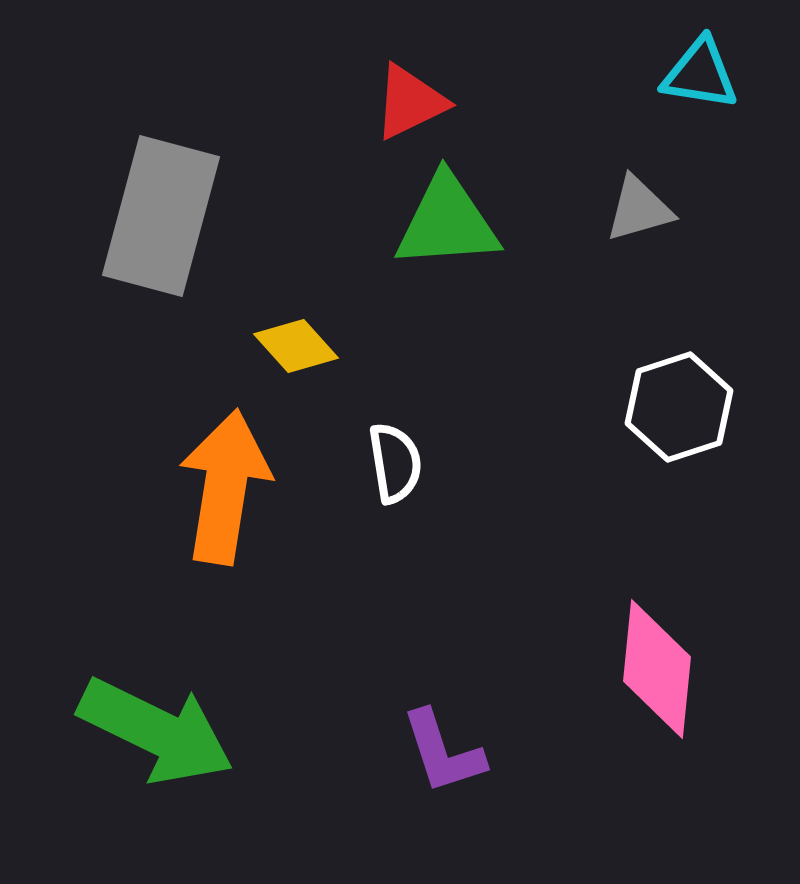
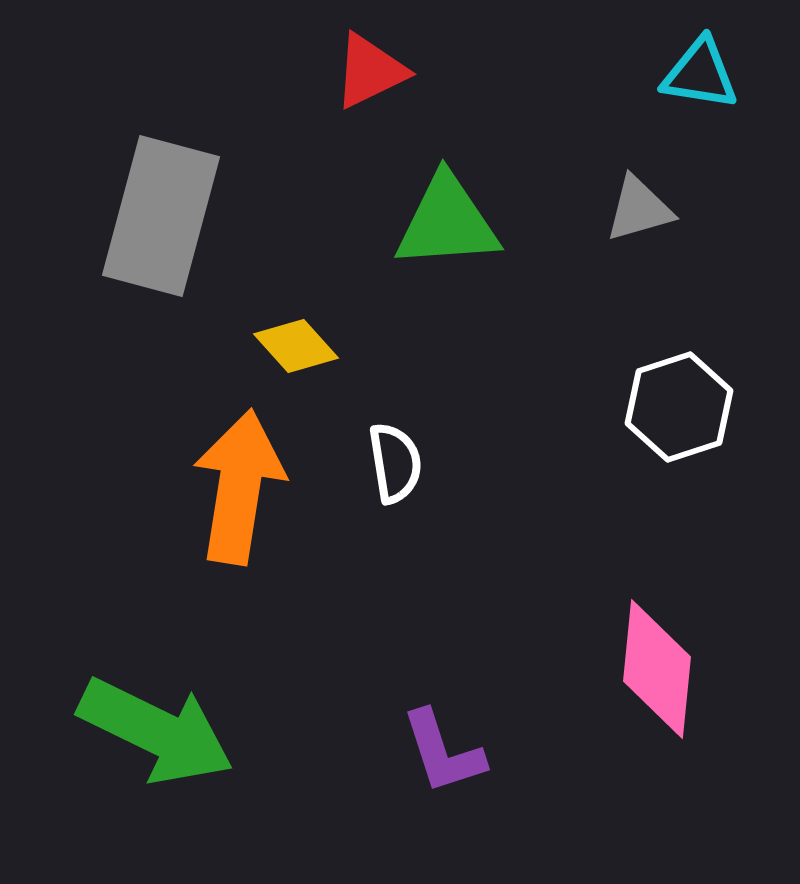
red triangle: moved 40 px left, 31 px up
orange arrow: moved 14 px right
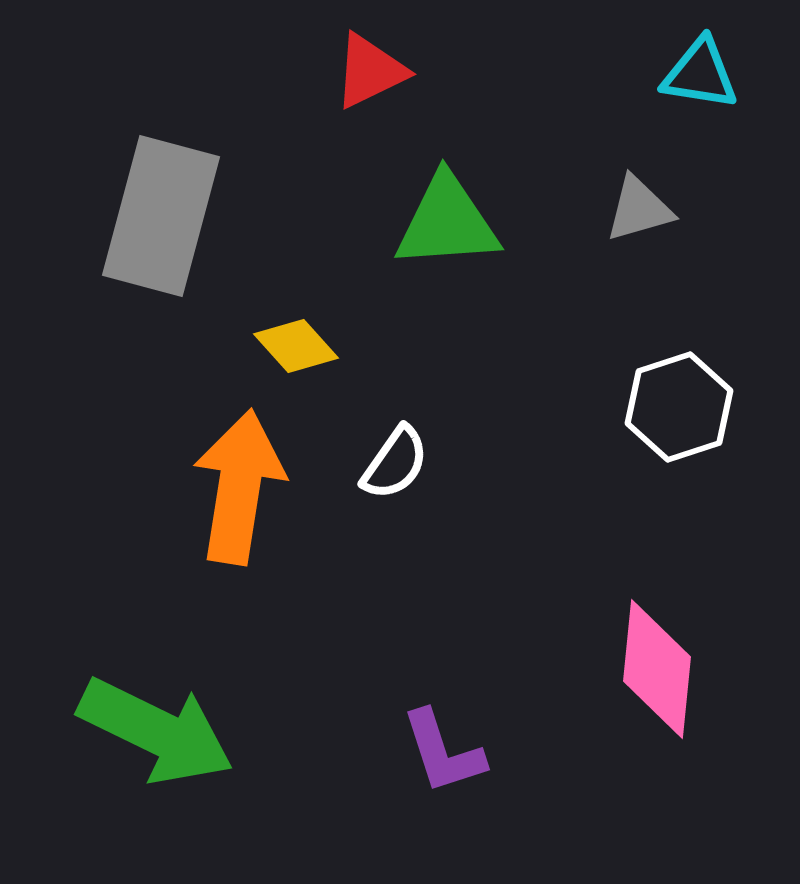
white semicircle: rotated 44 degrees clockwise
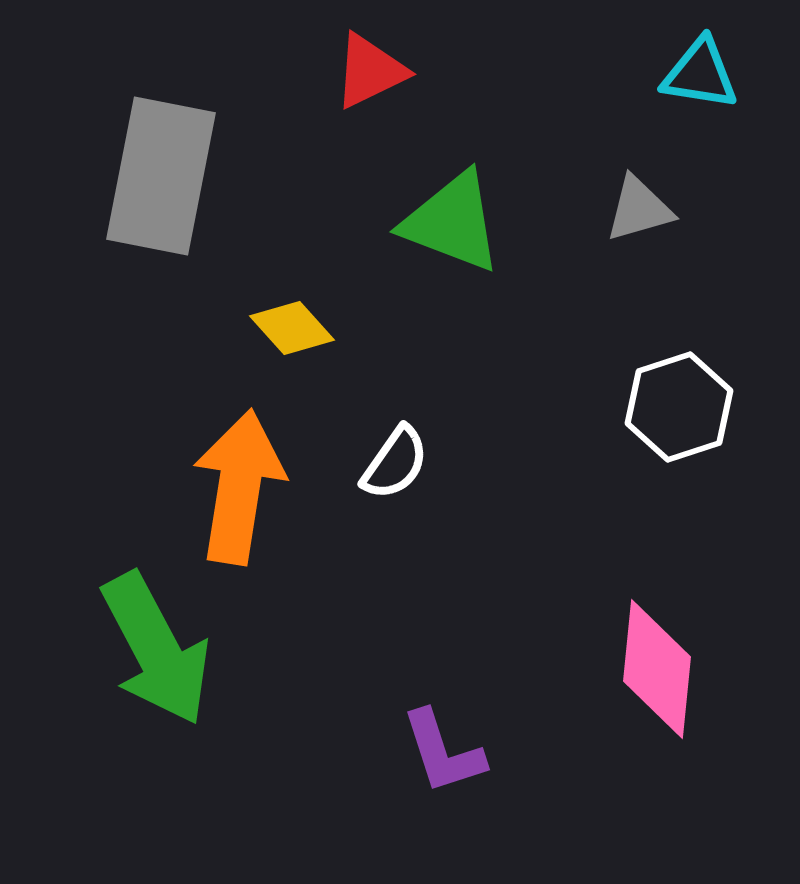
gray rectangle: moved 40 px up; rotated 4 degrees counterclockwise
green triangle: moved 5 px right; rotated 25 degrees clockwise
yellow diamond: moved 4 px left, 18 px up
green arrow: moved 82 px up; rotated 36 degrees clockwise
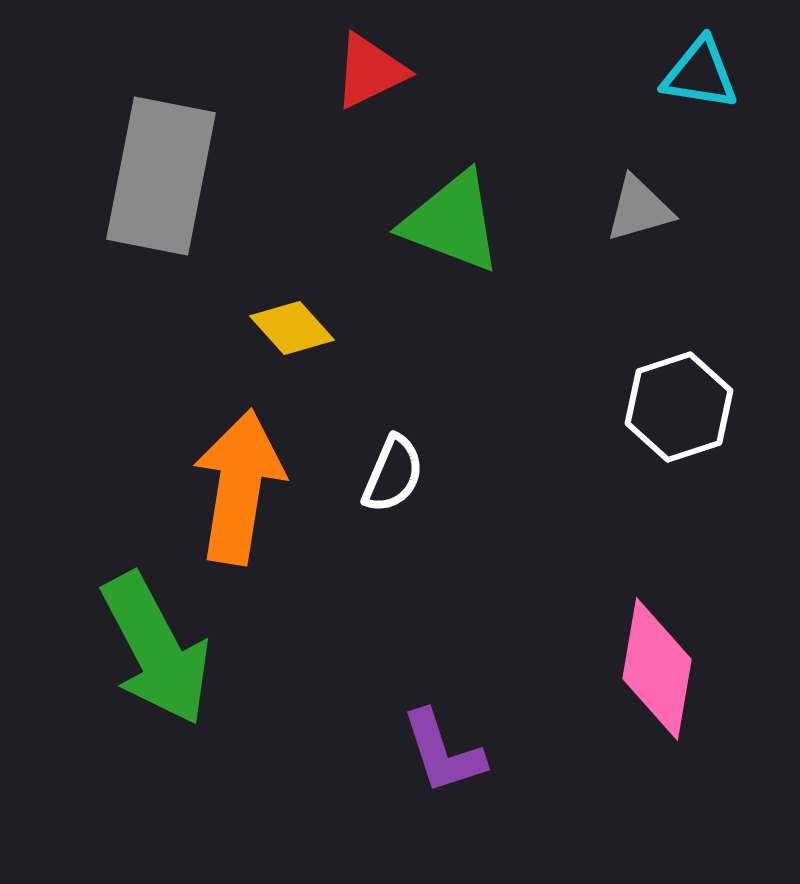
white semicircle: moved 2 px left, 11 px down; rotated 12 degrees counterclockwise
pink diamond: rotated 4 degrees clockwise
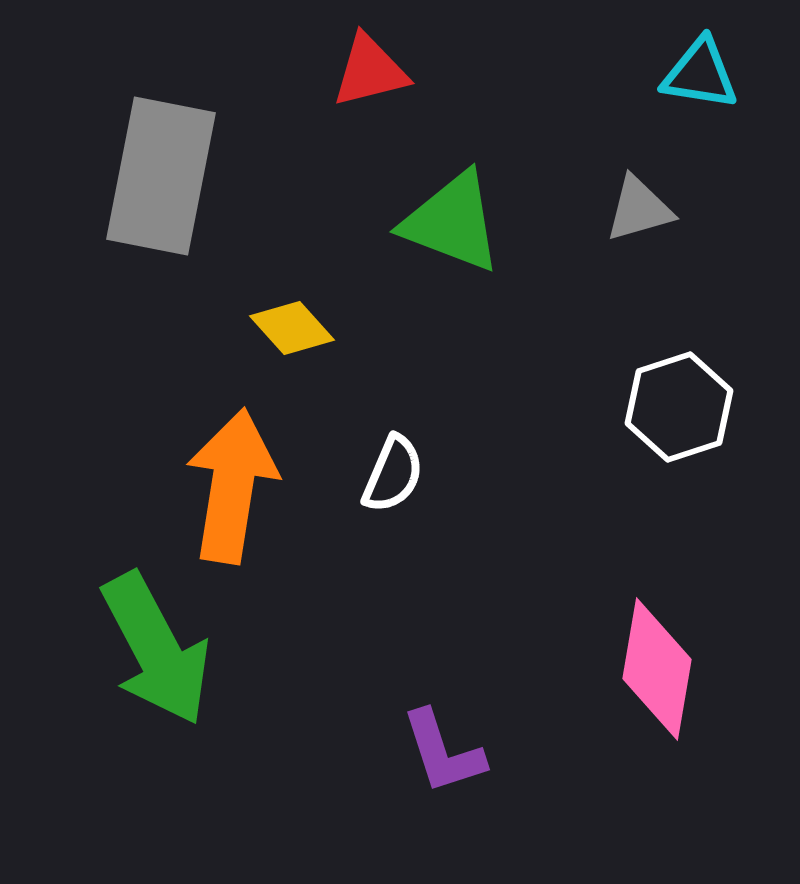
red triangle: rotated 12 degrees clockwise
orange arrow: moved 7 px left, 1 px up
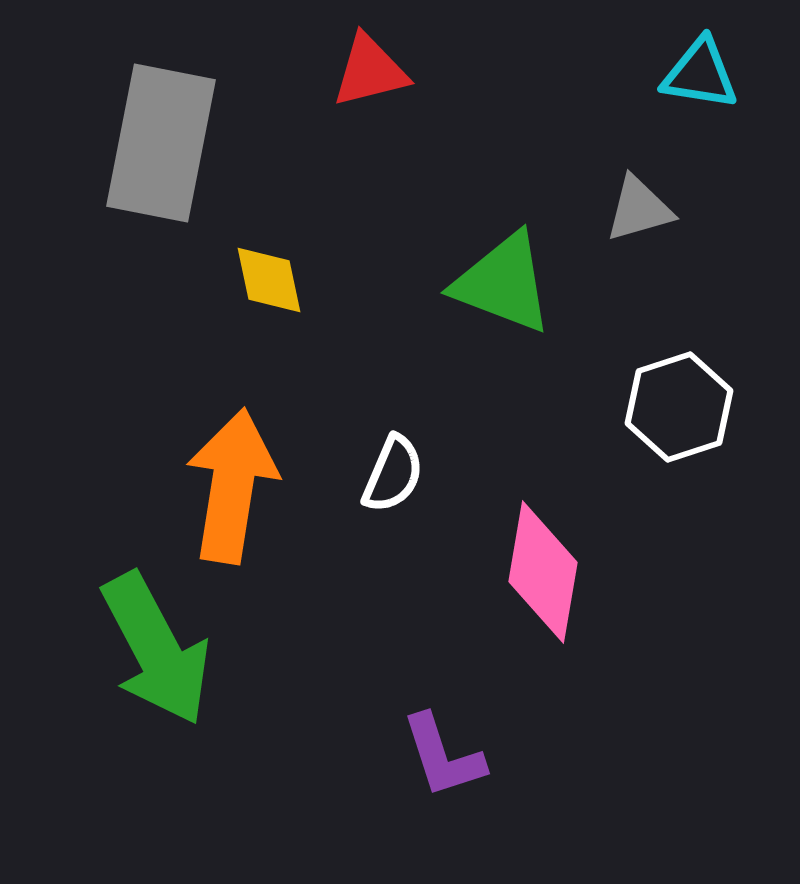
gray rectangle: moved 33 px up
green triangle: moved 51 px right, 61 px down
yellow diamond: moved 23 px left, 48 px up; rotated 30 degrees clockwise
pink diamond: moved 114 px left, 97 px up
purple L-shape: moved 4 px down
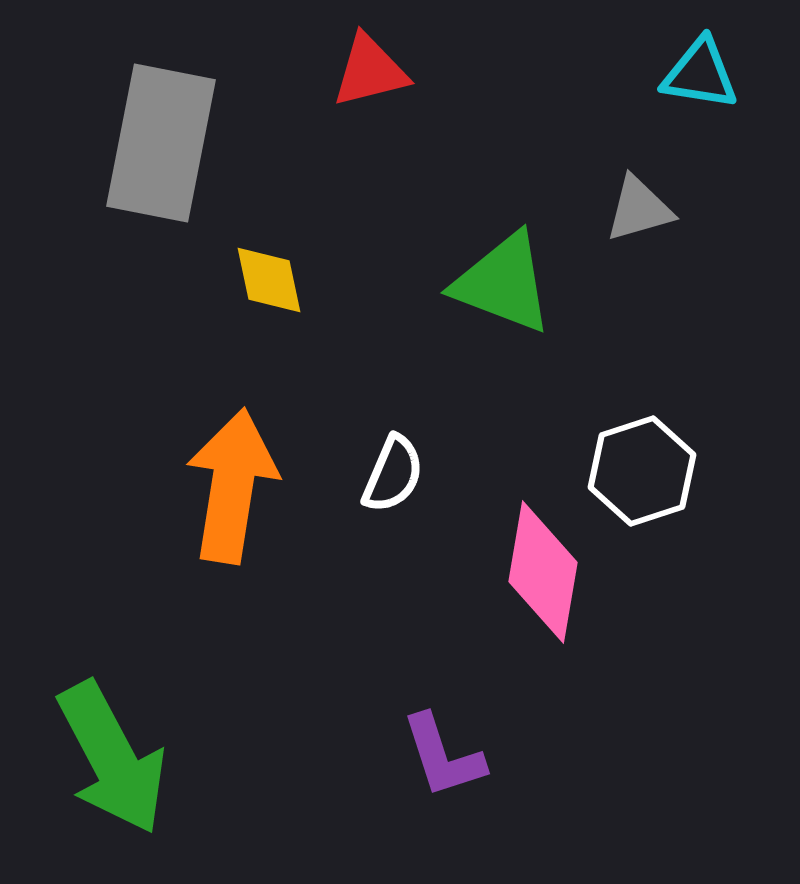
white hexagon: moved 37 px left, 64 px down
green arrow: moved 44 px left, 109 px down
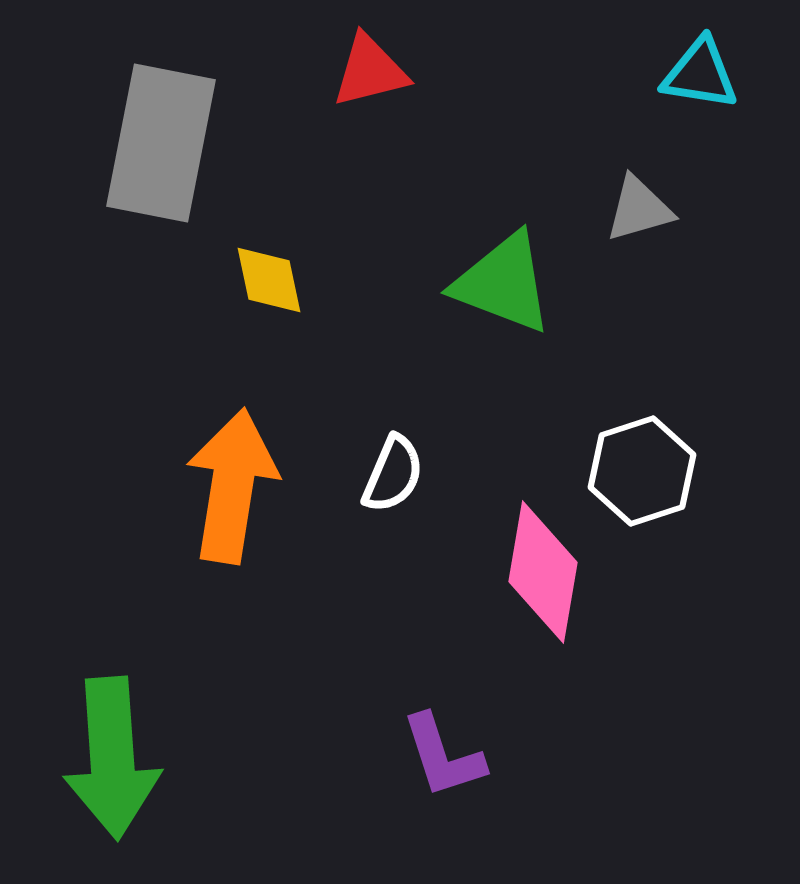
green arrow: rotated 24 degrees clockwise
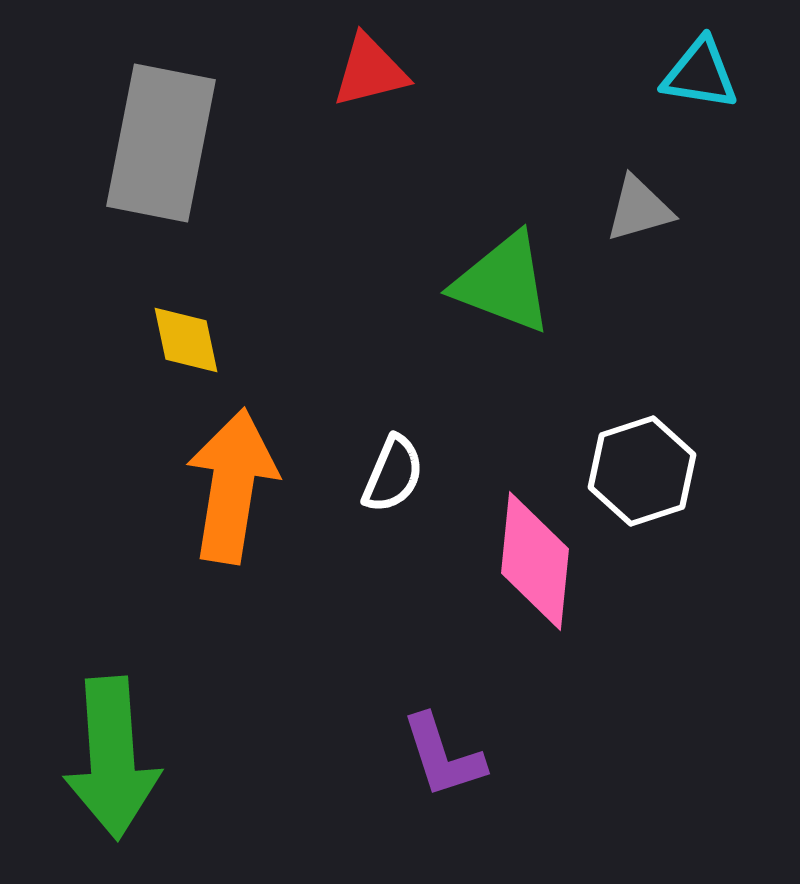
yellow diamond: moved 83 px left, 60 px down
pink diamond: moved 8 px left, 11 px up; rotated 4 degrees counterclockwise
